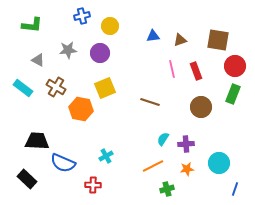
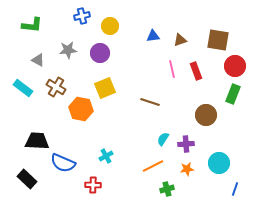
brown circle: moved 5 px right, 8 px down
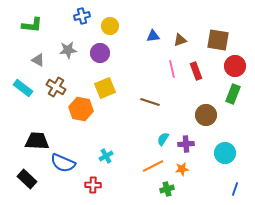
cyan circle: moved 6 px right, 10 px up
orange star: moved 5 px left
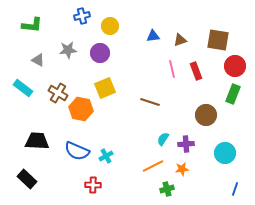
brown cross: moved 2 px right, 6 px down
blue semicircle: moved 14 px right, 12 px up
